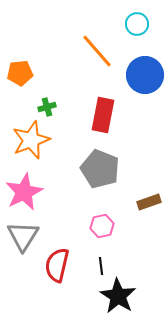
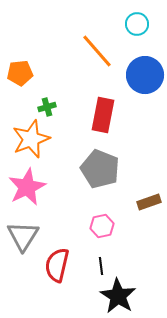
orange star: moved 1 px up
pink star: moved 3 px right, 5 px up
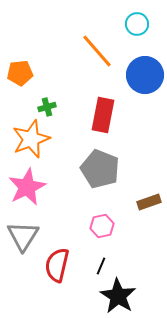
black line: rotated 30 degrees clockwise
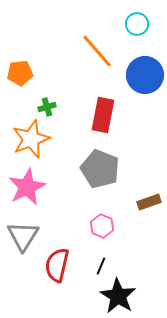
pink hexagon: rotated 25 degrees counterclockwise
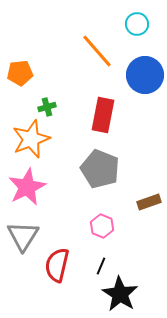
black star: moved 2 px right, 2 px up
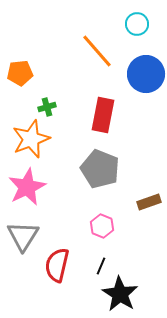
blue circle: moved 1 px right, 1 px up
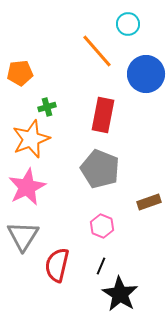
cyan circle: moved 9 px left
